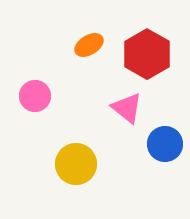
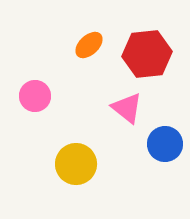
orange ellipse: rotated 12 degrees counterclockwise
red hexagon: rotated 24 degrees clockwise
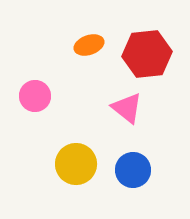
orange ellipse: rotated 24 degrees clockwise
blue circle: moved 32 px left, 26 px down
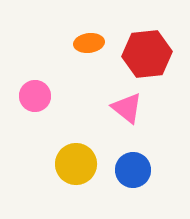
orange ellipse: moved 2 px up; rotated 12 degrees clockwise
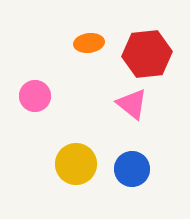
pink triangle: moved 5 px right, 4 px up
blue circle: moved 1 px left, 1 px up
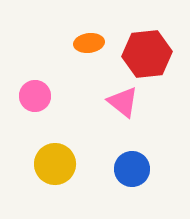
pink triangle: moved 9 px left, 2 px up
yellow circle: moved 21 px left
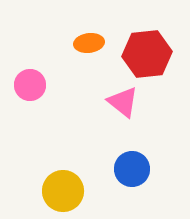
pink circle: moved 5 px left, 11 px up
yellow circle: moved 8 px right, 27 px down
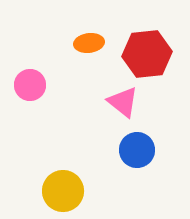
blue circle: moved 5 px right, 19 px up
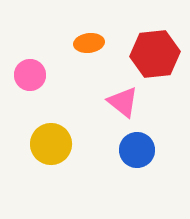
red hexagon: moved 8 px right
pink circle: moved 10 px up
yellow circle: moved 12 px left, 47 px up
